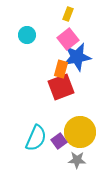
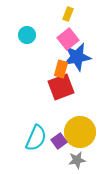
gray star: rotated 12 degrees counterclockwise
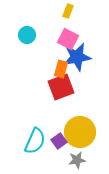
yellow rectangle: moved 3 px up
pink square: rotated 25 degrees counterclockwise
cyan semicircle: moved 1 px left, 3 px down
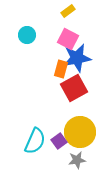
yellow rectangle: rotated 32 degrees clockwise
blue star: moved 1 px down
red square: moved 13 px right, 1 px down; rotated 8 degrees counterclockwise
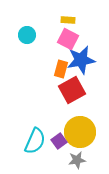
yellow rectangle: moved 9 px down; rotated 40 degrees clockwise
blue star: moved 4 px right, 2 px down
red square: moved 2 px left, 2 px down
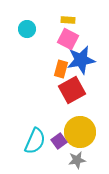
cyan circle: moved 6 px up
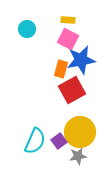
gray star: moved 1 px right, 4 px up
